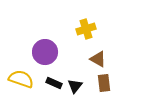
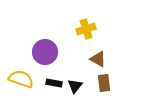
black rectangle: rotated 14 degrees counterclockwise
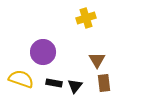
yellow cross: moved 11 px up
purple circle: moved 2 px left
brown triangle: moved 1 px left, 1 px down; rotated 30 degrees clockwise
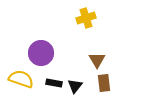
purple circle: moved 2 px left, 1 px down
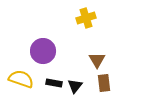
purple circle: moved 2 px right, 2 px up
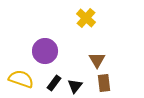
yellow cross: rotated 30 degrees counterclockwise
purple circle: moved 2 px right
black rectangle: rotated 63 degrees counterclockwise
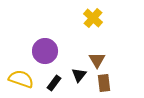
yellow cross: moved 7 px right
black triangle: moved 4 px right, 11 px up
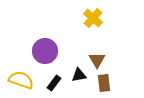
black triangle: rotated 42 degrees clockwise
yellow semicircle: moved 1 px down
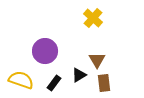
black triangle: rotated 21 degrees counterclockwise
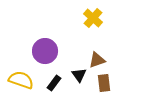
brown triangle: rotated 42 degrees clockwise
black triangle: rotated 35 degrees counterclockwise
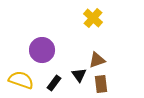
purple circle: moved 3 px left, 1 px up
brown rectangle: moved 3 px left, 1 px down
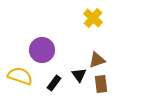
yellow semicircle: moved 1 px left, 4 px up
